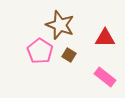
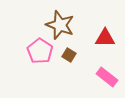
pink rectangle: moved 2 px right
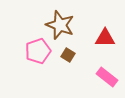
pink pentagon: moved 2 px left; rotated 20 degrees clockwise
brown square: moved 1 px left
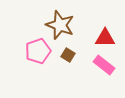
pink rectangle: moved 3 px left, 12 px up
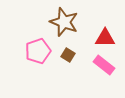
brown star: moved 4 px right, 3 px up
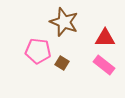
pink pentagon: rotated 25 degrees clockwise
brown square: moved 6 px left, 8 px down
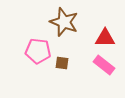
brown square: rotated 24 degrees counterclockwise
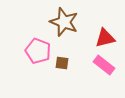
red triangle: rotated 15 degrees counterclockwise
pink pentagon: rotated 15 degrees clockwise
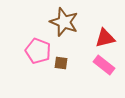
brown square: moved 1 px left
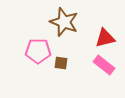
pink pentagon: rotated 20 degrees counterclockwise
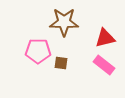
brown star: rotated 20 degrees counterclockwise
